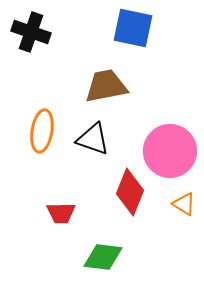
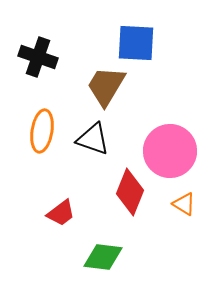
blue square: moved 3 px right, 15 px down; rotated 9 degrees counterclockwise
black cross: moved 7 px right, 25 px down
brown trapezoid: rotated 48 degrees counterclockwise
red trapezoid: rotated 36 degrees counterclockwise
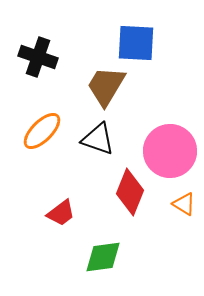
orange ellipse: rotated 36 degrees clockwise
black triangle: moved 5 px right
green diamond: rotated 15 degrees counterclockwise
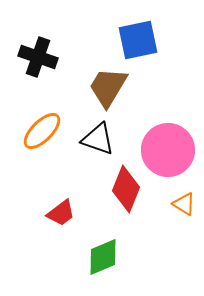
blue square: moved 2 px right, 3 px up; rotated 15 degrees counterclockwise
brown trapezoid: moved 2 px right, 1 px down
pink circle: moved 2 px left, 1 px up
red diamond: moved 4 px left, 3 px up
green diamond: rotated 15 degrees counterclockwise
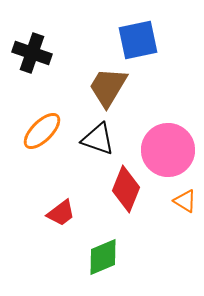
black cross: moved 6 px left, 4 px up
orange triangle: moved 1 px right, 3 px up
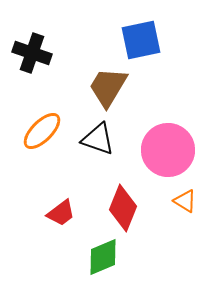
blue square: moved 3 px right
red diamond: moved 3 px left, 19 px down
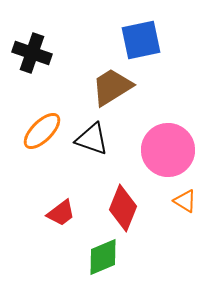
brown trapezoid: moved 4 px right; rotated 27 degrees clockwise
black triangle: moved 6 px left
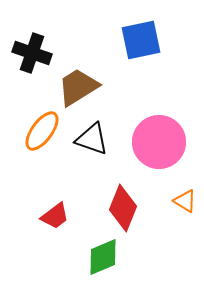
brown trapezoid: moved 34 px left
orange ellipse: rotated 9 degrees counterclockwise
pink circle: moved 9 px left, 8 px up
red trapezoid: moved 6 px left, 3 px down
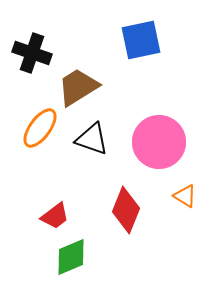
orange ellipse: moved 2 px left, 3 px up
orange triangle: moved 5 px up
red diamond: moved 3 px right, 2 px down
green diamond: moved 32 px left
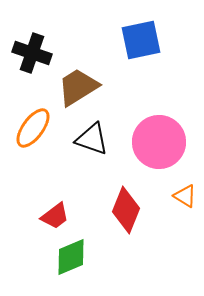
orange ellipse: moved 7 px left
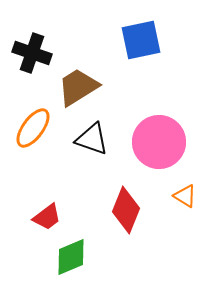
red trapezoid: moved 8 px left, 1 px down
